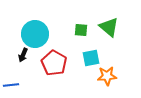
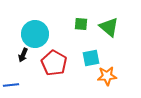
green square: moved 6 px up
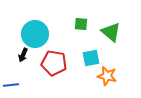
green triangle: moved 2 px right, 5 px down
red pentagon: rotated 20 degrees counterclockwise
orange star: rotated 18 degrees clockwise
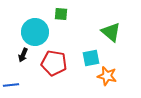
green square: moved 20 px left, 10 px up
cyan circle: moved 2 px up
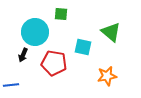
cyan square: moved 8 px left, 11 px up; rotated 24 degrees clockwise
orange star: rotated 24 degrees counterclockwise
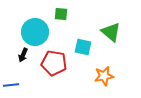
orange star: moved 3 px left
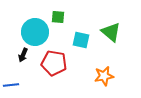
green square: moved 3 px left, 3 px down
cyan square: moved 2 px left, 7 px up
